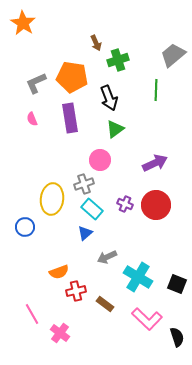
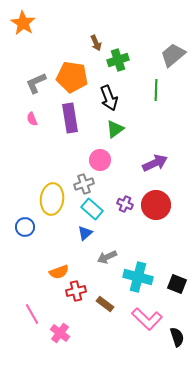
cyan cross: rotated 16 degrees counterclockwise
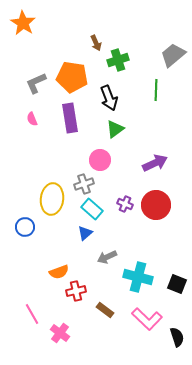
brown rectangle: moved 6 px down
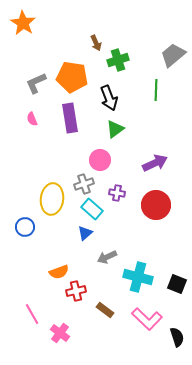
purple cross: moved 8 px left, 11 px up; rotated 14 degrees counterclockwise
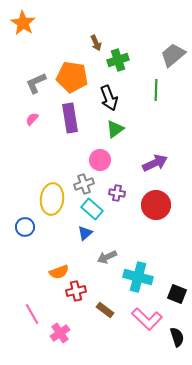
pink semicircle: rotated 64 degrees clockwise
black square: moved 10 px down
pink cross: rotated 18 degrees clockwise
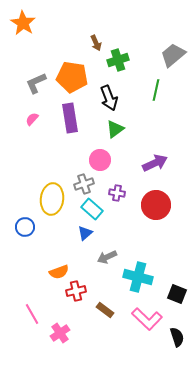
green line: rotated 10 degrees clockwise
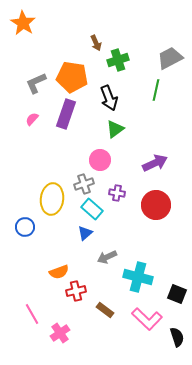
gray trapezoid: moved 3 px left, 3 px down; rotated 12 degrees clockwise
purple rectangle: moved 4 px left, 4 px up; rotated 28 degrees clockwise
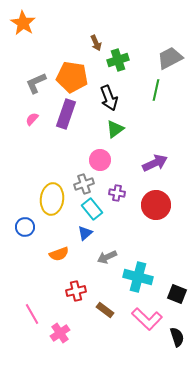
cyan rectangle: rotated 10 degrees clockwise
orange semicircle: moved 18 px up
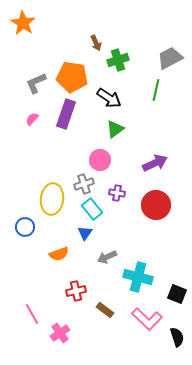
black arrow: rotated 35 degrees counterclockwise
blue triangle: rotated 14 degrees counterclockwise
